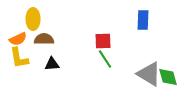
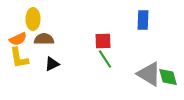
black triangle: rotated 21 degrees counterclockwise
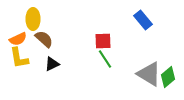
blue rectangle: rotated 42 degrees counterclockwise
brown semicircle: rotated 42 degrees clockwise
green diamond: rotated 65 degrees clockwise
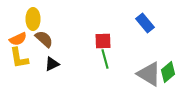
blue rectangle: moved 2 px right, 3 px down
green line: rotated 18 degrees clockwise
green diamond: moved 5 px up
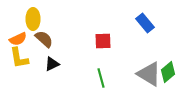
green line: moved 4 px left, 19 px down
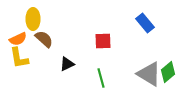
black triangle: moved 15 px right
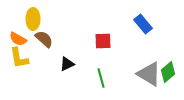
blue rectangle: moved 2 px left, 1 px down
orange semicircle: rotated 54 degrees clockwise
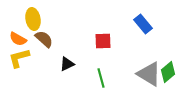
yellow ellipse: rotated 10 degrees counterclockwise
yellow L-shape: rotated 85 degrees clockwise
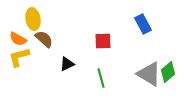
blue rectangle: rotated 12 degrees clockwise
yellow L-shape: moved 1 px up
